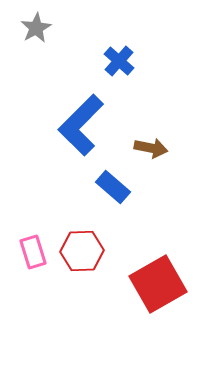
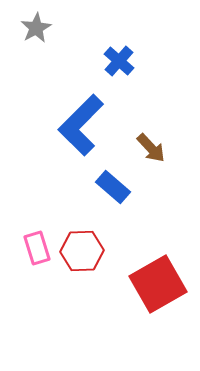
brown arrow: rotated 36 degrees clockwise
pink rectangle: moved 4 px right, 4 px up
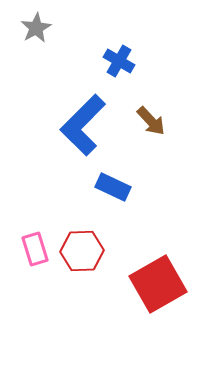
blue cross: rotated 12 degrees counterclockwise
blue L-shape: moved 2 px right
brown arrow: moved 27 px up
blue rectangle: rotated 16 degrees counterclockwise
pink rectangle: moved 2 px left, 1 px down
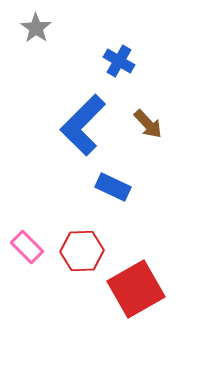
gray star: rotated 8 degrees counterclockwise
brown arrow: moved 3 px left, 3 px down
pink rectangle: moved 8 px left, 2 px up; rotated 28 degrees counterclockwise
red square: moved 22 px left, 5 px down
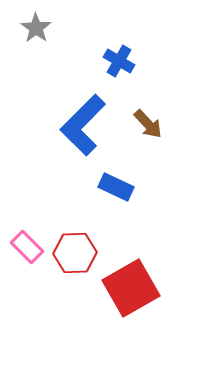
blue rectangle: moved 3 px right
red hexagon: moved 7 px left, 2 px down
red square: moved 5 px left, 1 px up
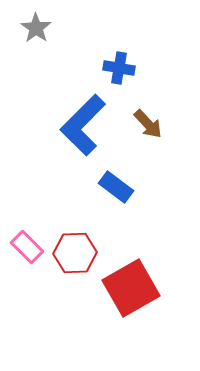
blue cross: moved 7 px down; rotated 20 degrees counterclockwise
blue rectangle: rotated 12 degrees clockwise
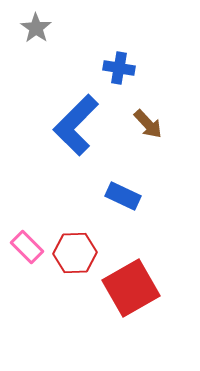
blue L-shape: moved 7 px left
blue rectangle: moved 7 px right, 9 px down; rotated 12 degrees counterclockwise
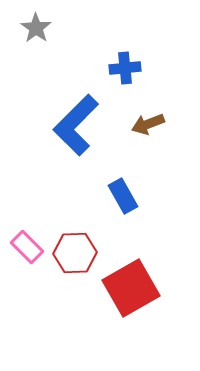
blue cross: moved 6 px right; rotated 16 degrees counterclockwise
brown arrow: rotated 112 degrees clockwise
blue rectangle: rotated 36 degrees clockwise
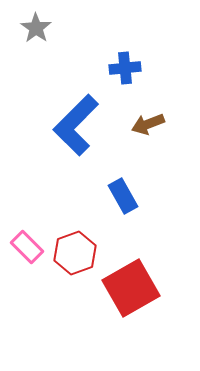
red hexagon: rotated 18 degrees counterclockwise
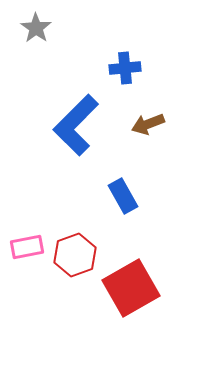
pink rectangle: rotated 56 degrees counterclockwise
red hexagon: moved 2 px down
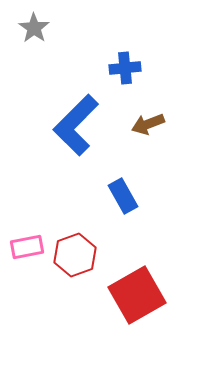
gray star: moved 2 px left
red square: moved 6 px right, 7 px down
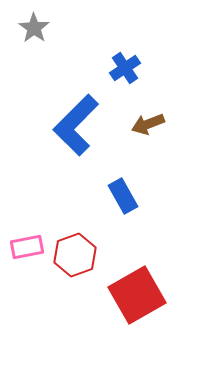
blue cross: rotated 28 degrees counterclockwise
